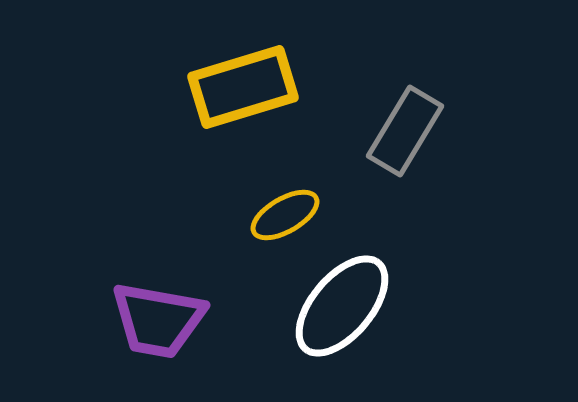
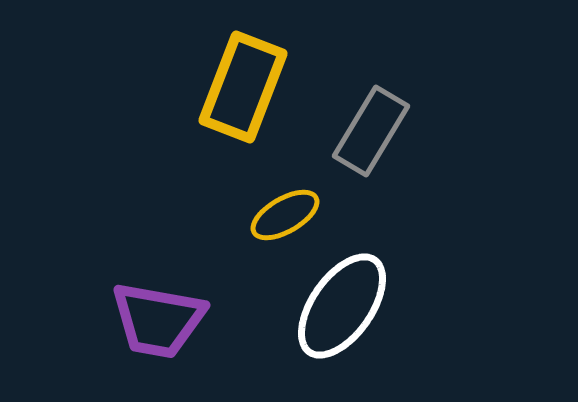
yellow rectangle: rotated 52 degrees counterclockwise
gray rectangle: moved 34 px left
white ellipse: rotated 5 degrees counterclockwise
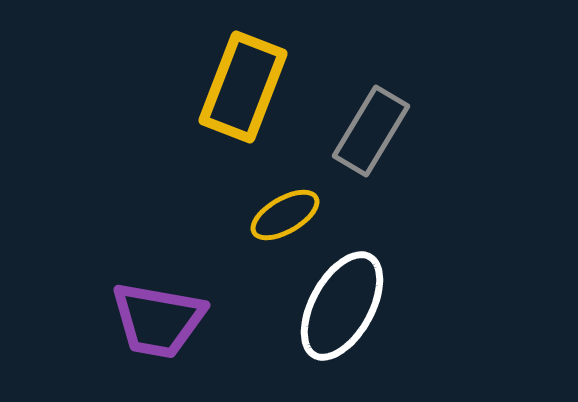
white ellipse: rotated 6 degrees counterclockwise
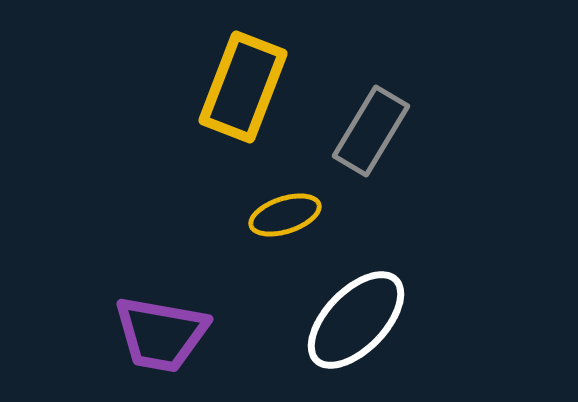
yellow ellipse: rotated 12 degrees clockwise
white ellipse: moved 14 px right, 14 px down; rotated 15 degrees clockwise
purple trapezoid: moved 3 px right, 14 px down
